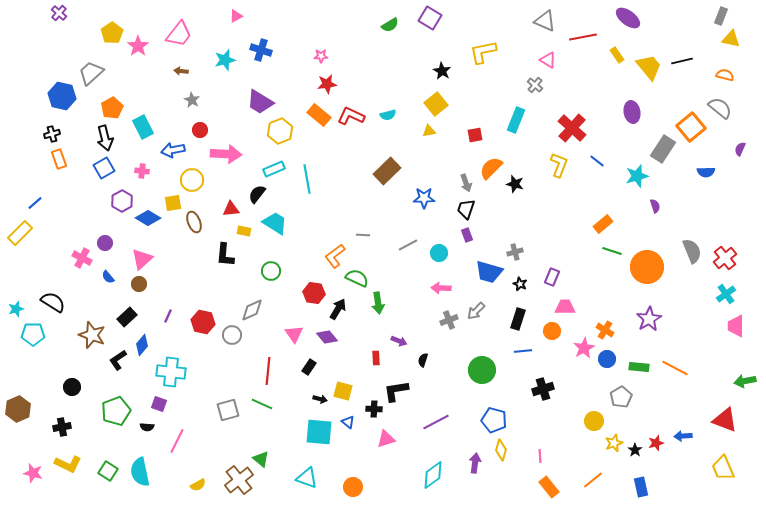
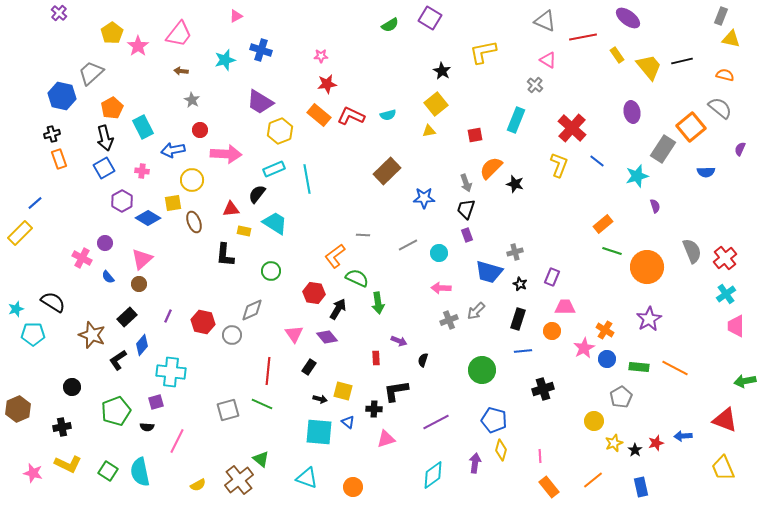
purple square at (159, 404): moved 3 px left, 2 px up; rotated 35 degrees counterclockwise
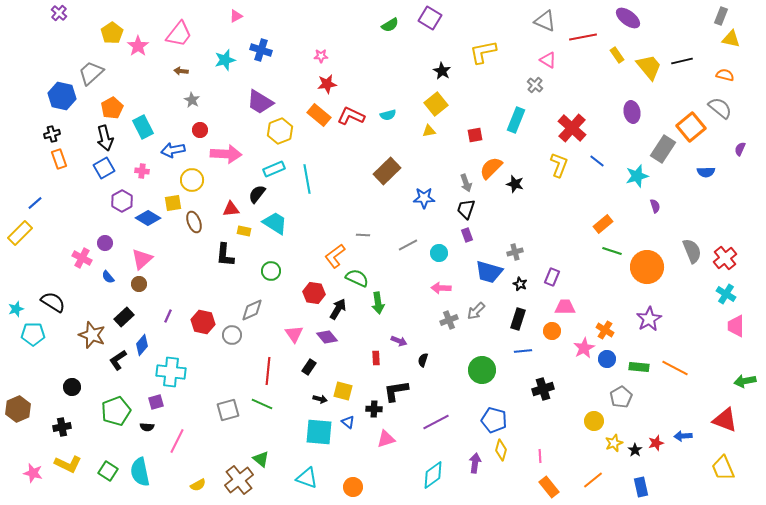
cyan cross at (726, 294): rotated 24 degrees counterclockwise
black rectangle at (127, 317): moved 3 px left
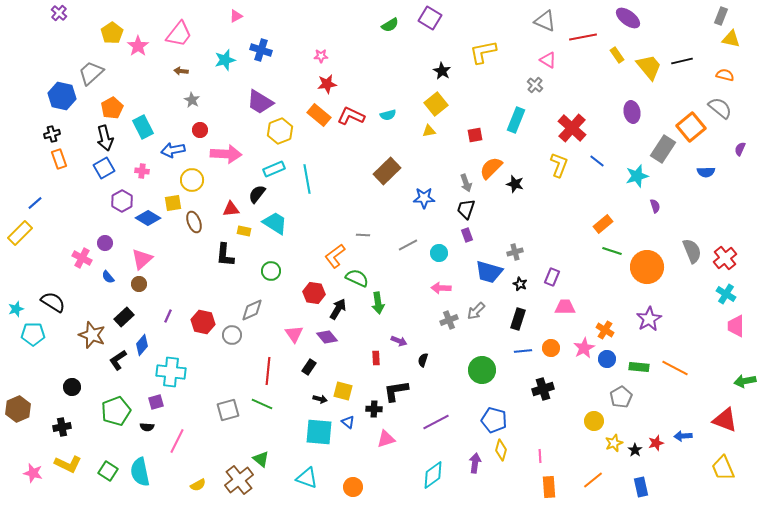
orange circle at (552, 331): moved 1 px left, 17 px down
orange rectangle at (549, 487): rotated 35 degrees clockwise
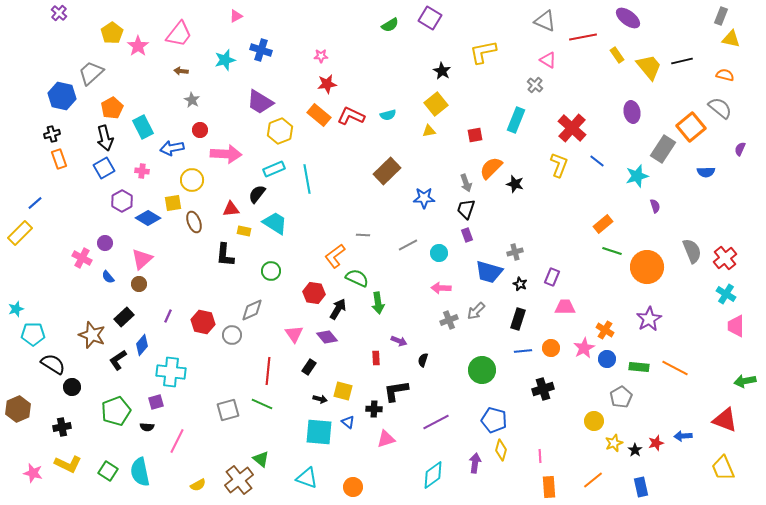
blue arrow at (173, 150): moved 1 px left, 2 px up
black semicircle at (53, 302): moved 62 px down
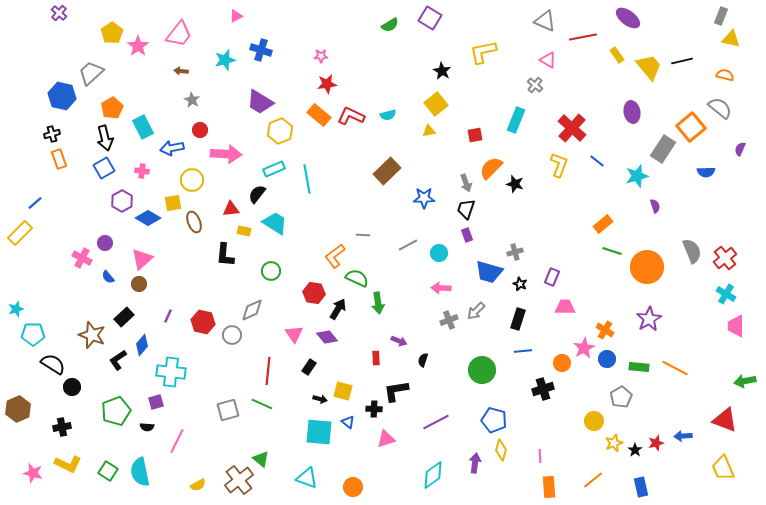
orange circle at (551, 348): moved 11 px right, 15 px down
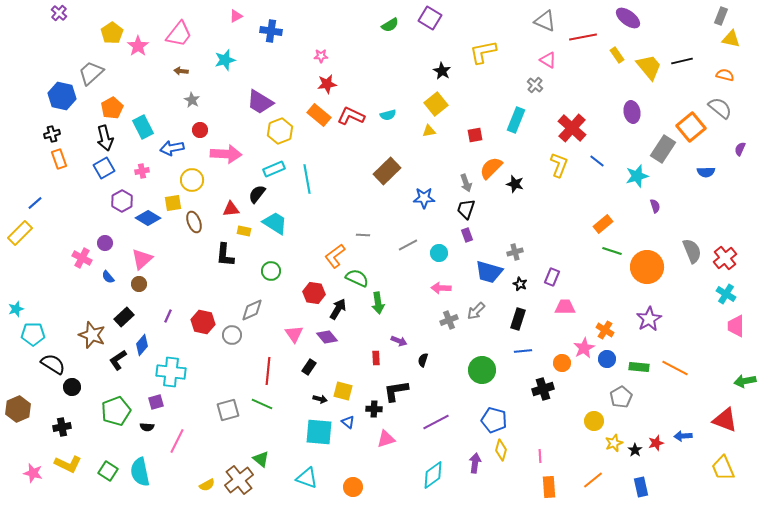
blue cross at (261, 50): moved 10 px right, 19 px up; rotated 10 degrees counterclockwise
pink cross at (142, 171): rotated 16 degrees counterclockwise
yellow semicircle at (198, 485): moved 9 px right
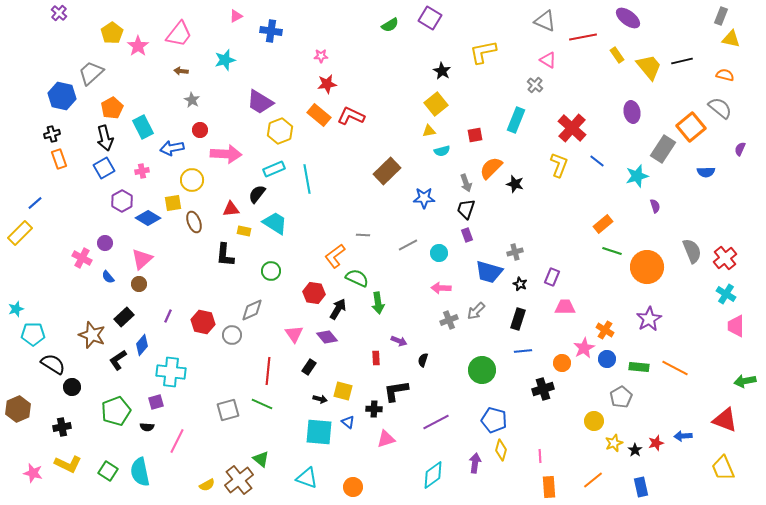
cyan semicircle at (388, 115): moved 54 px right, 36 px down
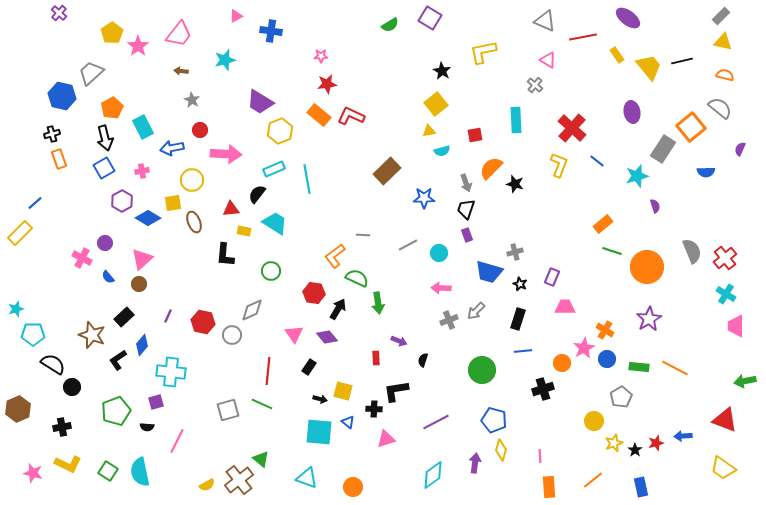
gray rectangle at (721, 16): rotated 24 degrees clockwise
yellow triangle at (731, 39): moved 8 px left, 3 px down
cyan rectangle at (516, 120): rotated 25 degrees counterclockwise
yellow trapezoid at (723, 468): rotated 32 degrees counterclockwise
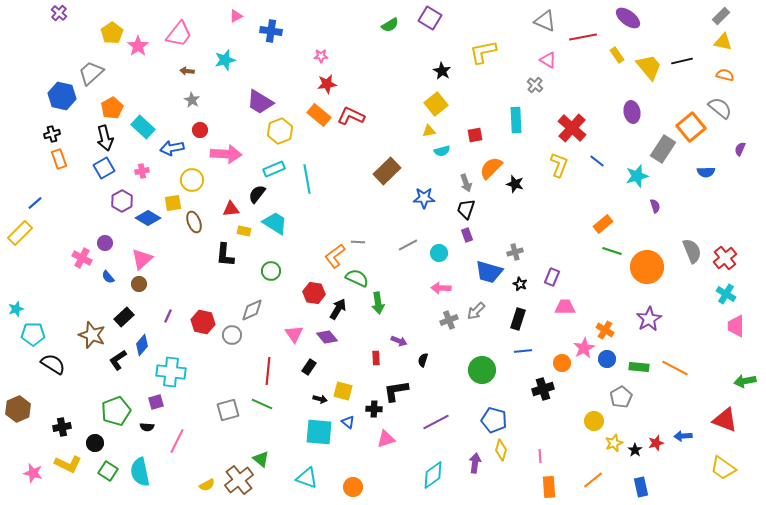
brown arrow at (181, 71): moved 6 px right
cyan rectangle at (143, 127): rotated 20 degrees counterclockwise
gray line at (363, 235): moved 5 px left, 7 px down
black circle at (72, 387): moved 23 px right, 56 px down
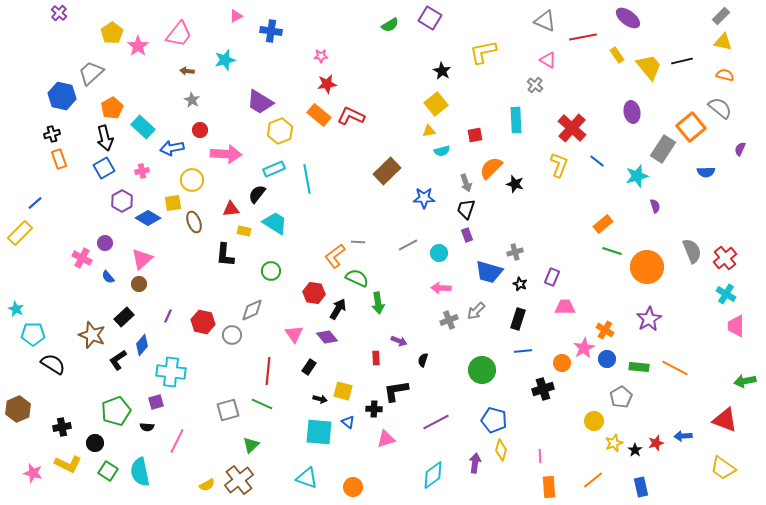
cyan star at (16, 309): rotated 28 degrees counterclockwise
green triangle at (261, 459): moved 10 px left, 14 px up; rotated 36 degrees clockwise
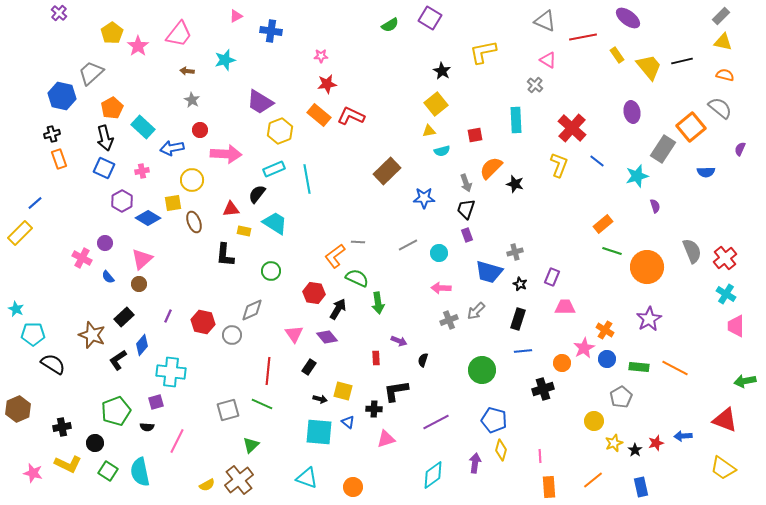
blue square at (104, 168): rotated 35 degrees counterclockwise
